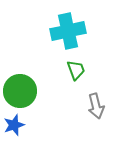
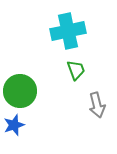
gray arrow: moved 1 px right, 1 px up
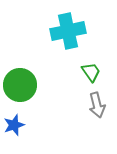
green trapezoid: moved 15 px right, 2 px down; rotated 15 degrees counterclockwise
green circle: moved 6 px up
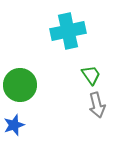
green trapezoid: moved 3 px down
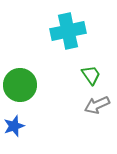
gray arrow: rotated 80 degrees clockwise
blue star: moved 1 px down
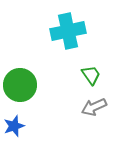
gray arrow: moved 3 px left, 2 px down
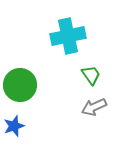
cyan cross: moved 5 px down
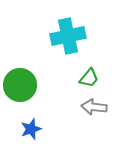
green trapezoid: moved 2 px left, 3 px down; rotated 75 degrees clockwise
gray arrow: rotated 30 degrees clockwise
blue star: moved 17 px right, 3 px down
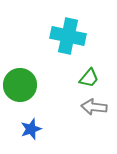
cyan cross: rotated 24 degrees clockwise
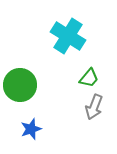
cyan cross: rotated 20 degrees clockwise
gray arrow: rotated 75 degrees counterclockwise
